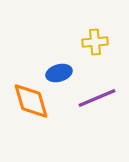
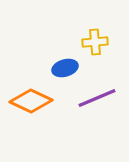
blue ellipse: moved 6 px right, 5 px up
orange diamond: rotated 48 degrees counterclockwise
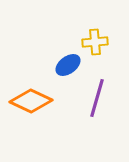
blue ellipse: moved 3 px right, 3 px up; rotated 20 degrees counterclockwise
purple line: rotated 51 degrees counterclockwise
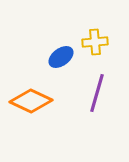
blue ellipse: moved 7 px left, 8 px up
purple line: moved 5 px up
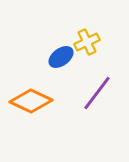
yellow cross: moved 8 px left; rotated 20 degrees counterclockwise
purple line: rotated 21 degrees clockwise
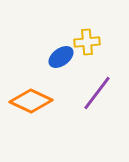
yellow cross: rotated 20 degrees clockwise
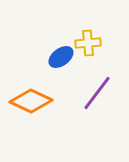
yellow cross: moved 1 px right, 1 px down
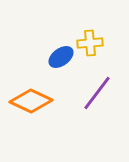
yellow cross: moved 2 px right
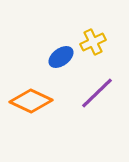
yellow cross: moved 3 px right, 1 px up; rotated 20 degrees counterclockwise
purple line: rotated 9 degrees clockwise
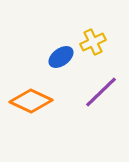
purple line: moved 4 px right, 1 px up
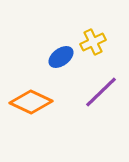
orange diamond: moved 1 px down
